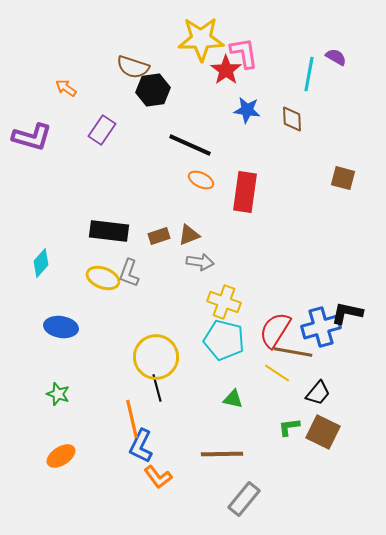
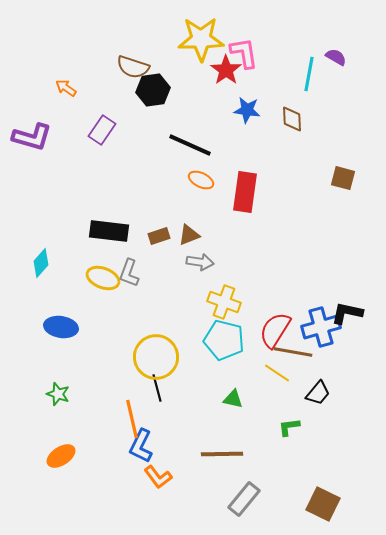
brown square at (323, 432): moved 72 px down
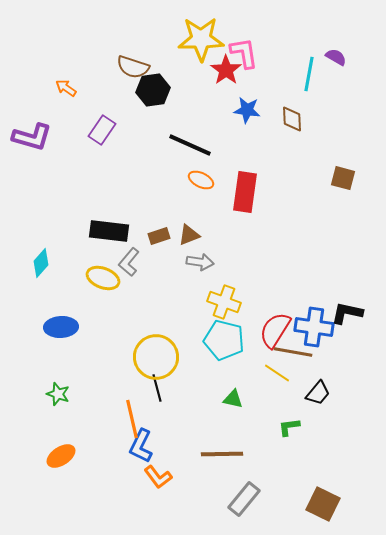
gray L-shape at (129, 273): moved 11 px up; rotated 20 degrees clockwise
blue ellipse at (61, 327): rotated 12 degrees counterclockwise
blue cross at (321, 327): moved 7 px left; rotated 24 degrees clockwise
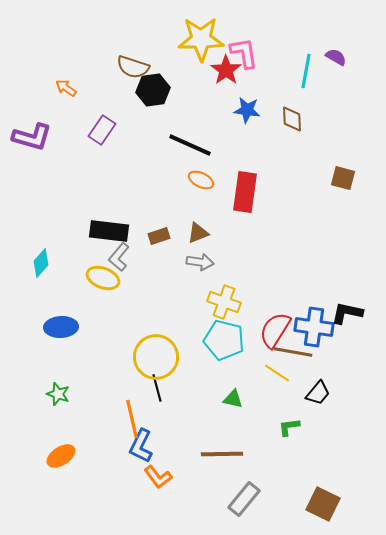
cyan line at (309, 74): moved 3 px left, 3 px up
brown triangle at (189, 235): moved 9 px right, 2 px up
gray L-shape at (129, 262): moved 10 px left, 5 px up
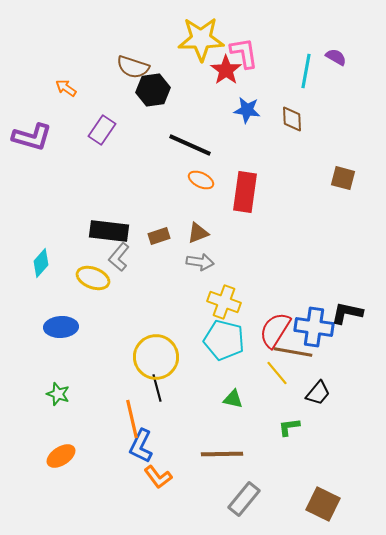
yellow ellipse at (103, 278): moved 10 px left
yellow line at (277, 373): rotated 16 degrees clockwise
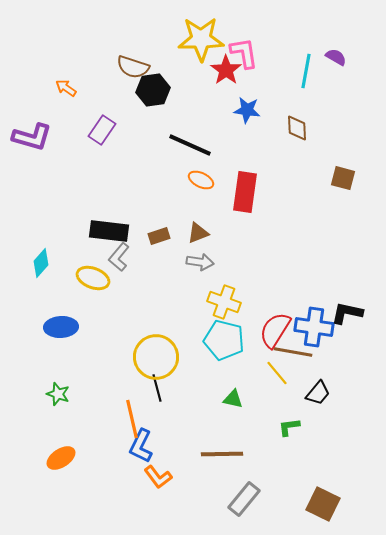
brown diamond at (292, 119): moved 5 px right, 9 px down
orange ellipse at (61, 456): moved 2 px down
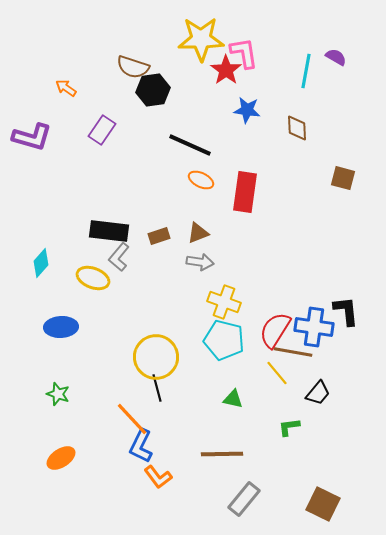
black L-shape at (347, 313): moved 1 px left, 2 px up; rotated 72 degrees clockwise
orange line at (132, 419): rotated 30 degrees counterclockwise
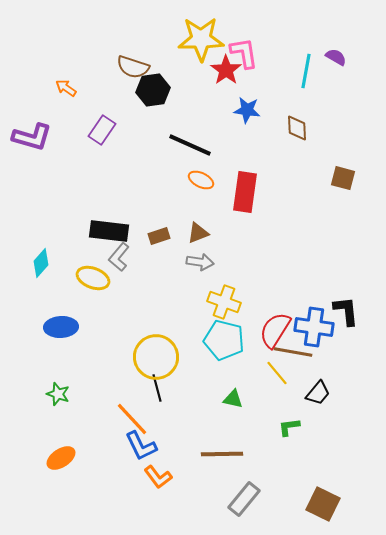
blue L-shape at (141, 446): rotated 52 degrees counterclockwise
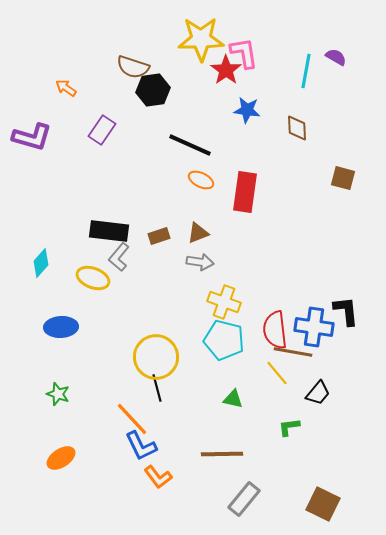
red semicircle at (275, 330): rotated 39 degrees counterclockwise
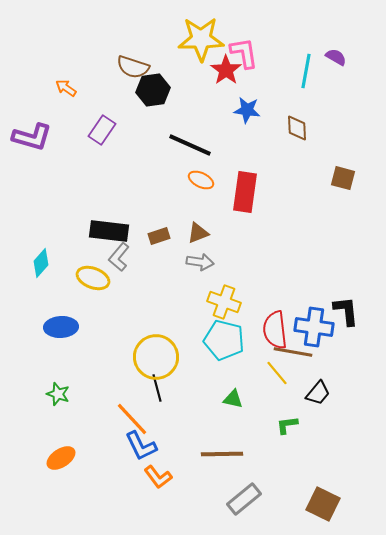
green L-shape at (289, 427): moved 2 px left, 2 px up
gray rectangle at (244, 499): rotated 12 degrees clockwise
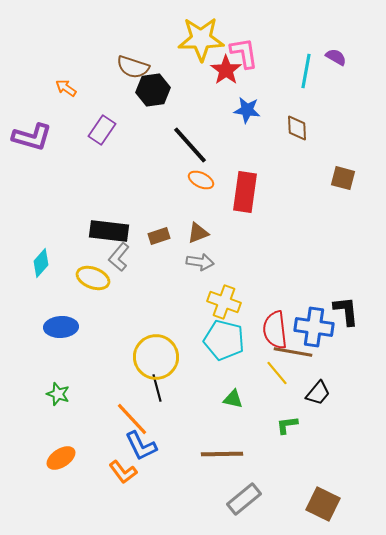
black line at (190, 145): rotated 24 degrees clockwise
orange L-shape at (158, 477): moved 35 px left, 5 px up
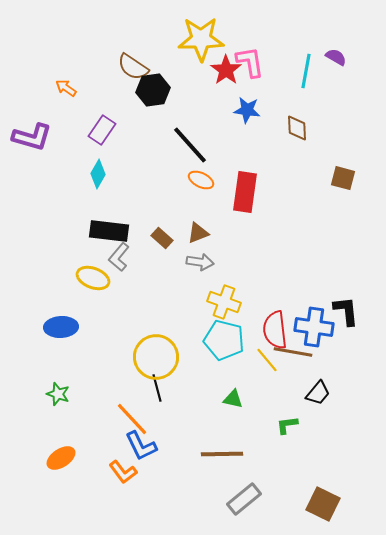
pink L-shape at (244, 53): moved 6 px right, 9 px down
brown semicircle at (133, 67): rotated 16 degrees clockwise
brown rectangle at (159, 236): moved 3 px right, 2 px down; rotated 60 degrees clockwise
cyan diamond at (41, 263): moved 57 px right, 89 px up; rotated 12 degrees counterclockwise
yellow line at (277, 373): moved 10 px left, 13 px up
